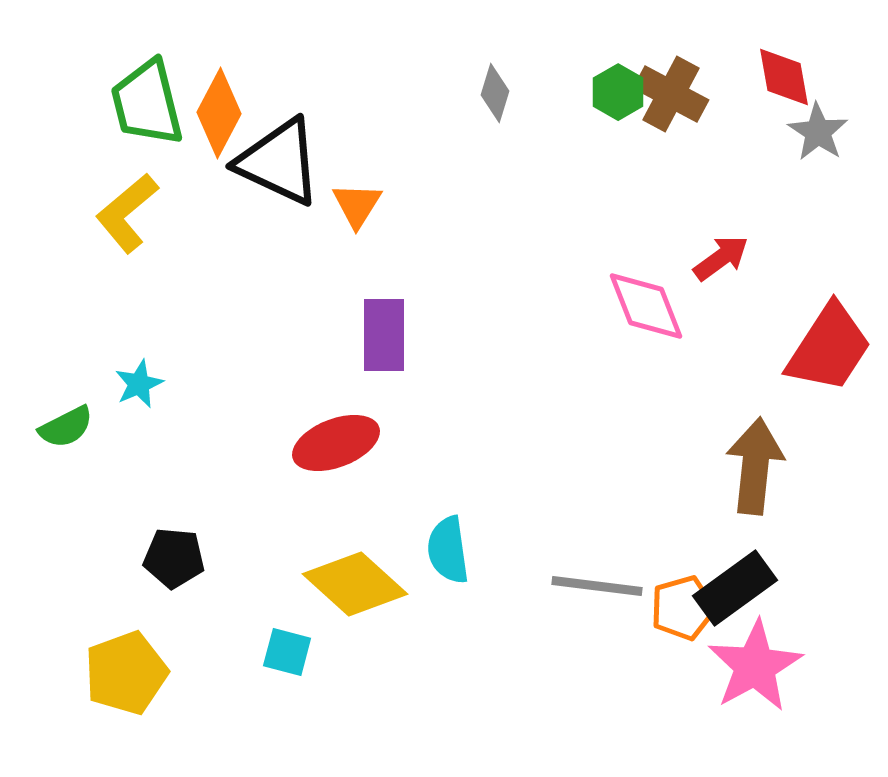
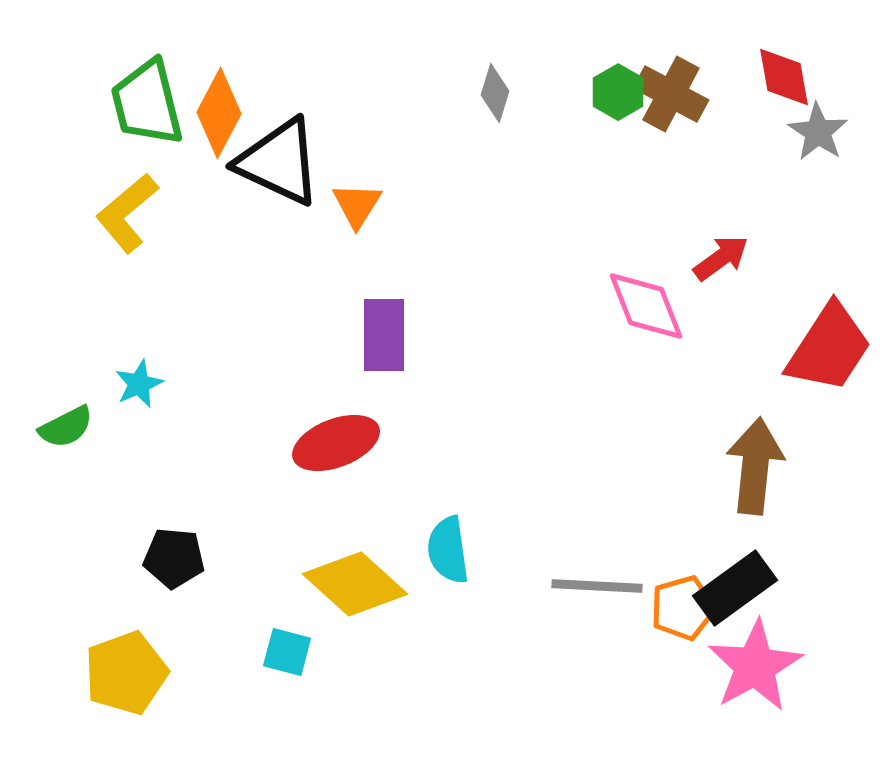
gray line: rotated 4 degrees counterclockwise
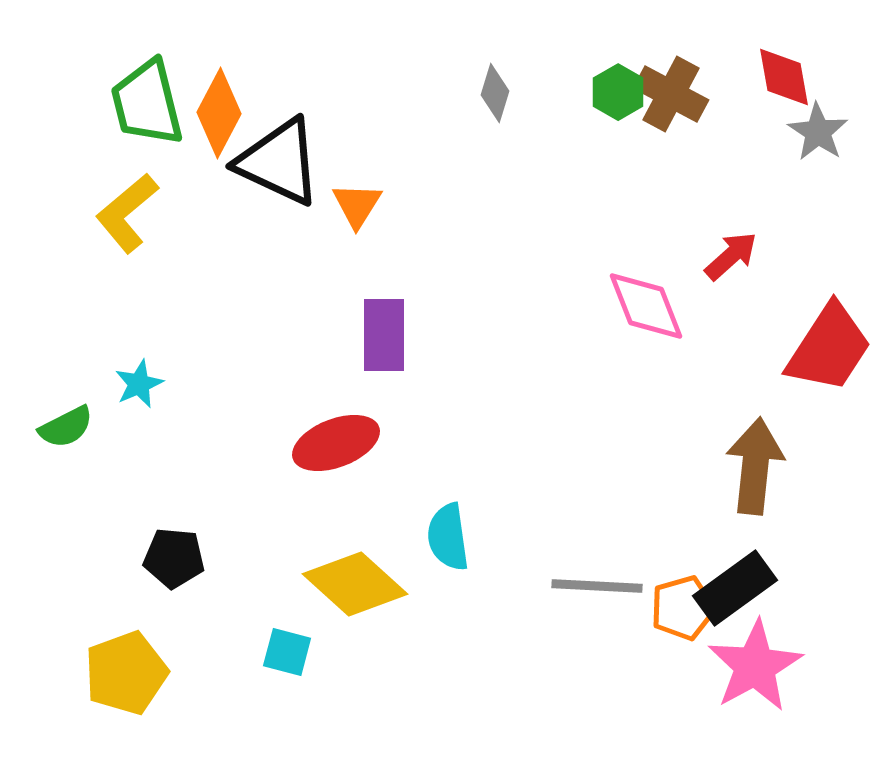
red arrow: moved 10 px right, 2 px up; rotated 6 degrees counterclockwise
cyan semicircle: moved 13 px up
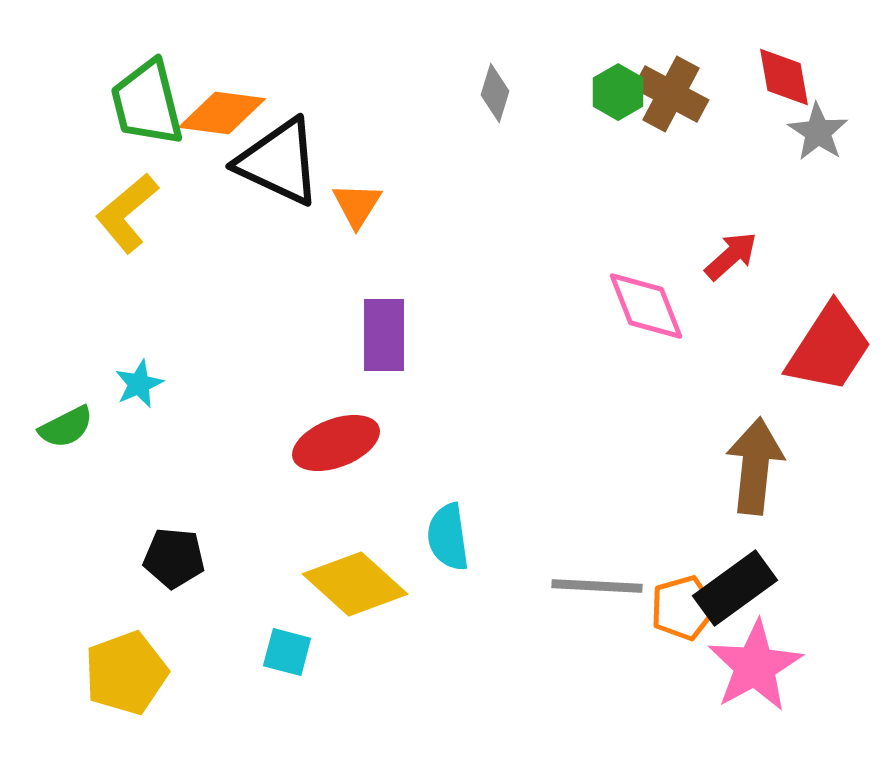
orange diamond: moved 3 px right; rotated 70 degrees clockwise
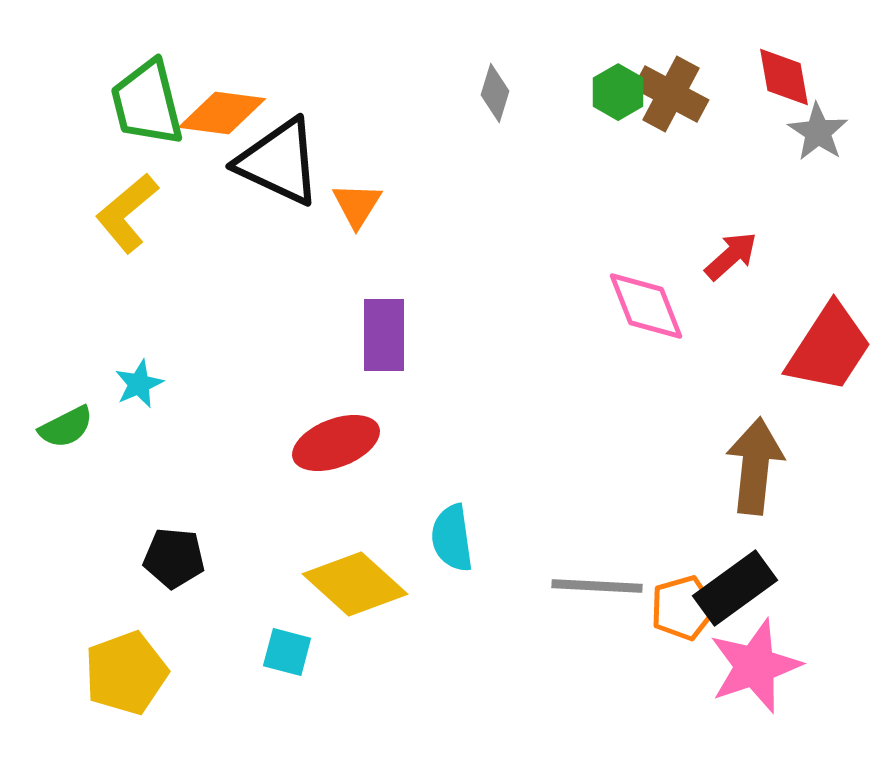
cyan semicircle: moved 4 px right, 1 px down
pink star: rotated 10 degrees clockwise
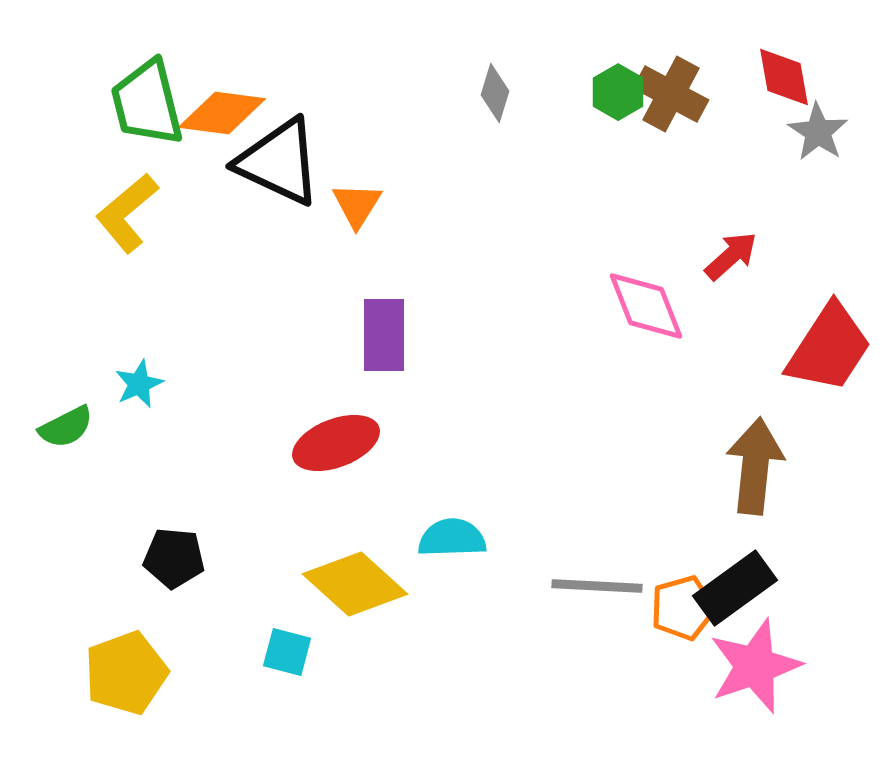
cyan semicircle: rotated 96 degrees clockwise
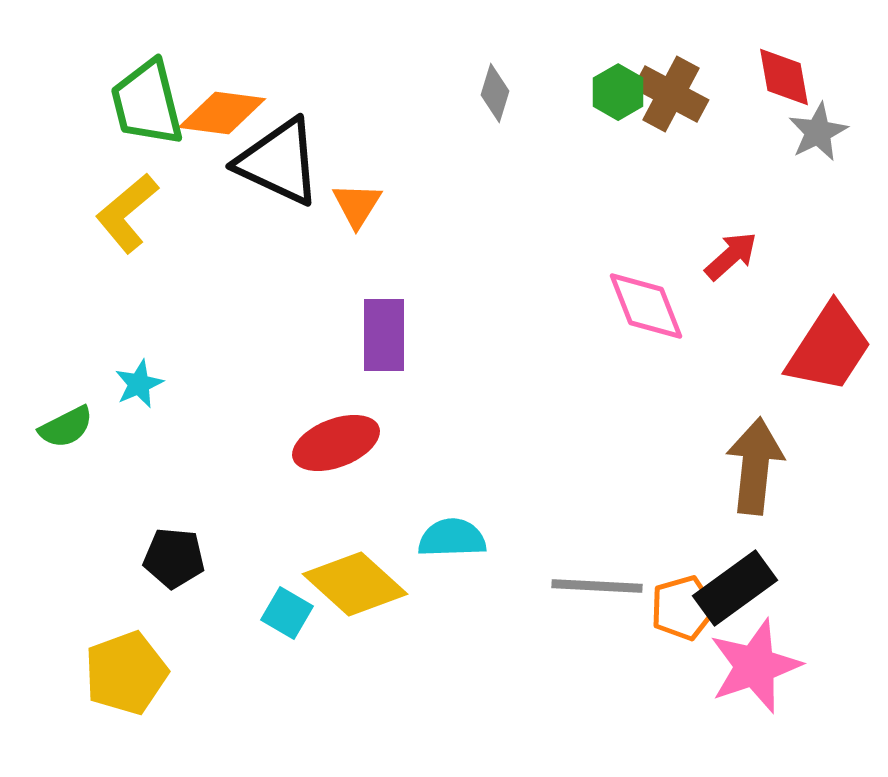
gray star: rotated 12 degrees clockwise
cyan square: moved 39 px up; rotated 15 degrees clockwise
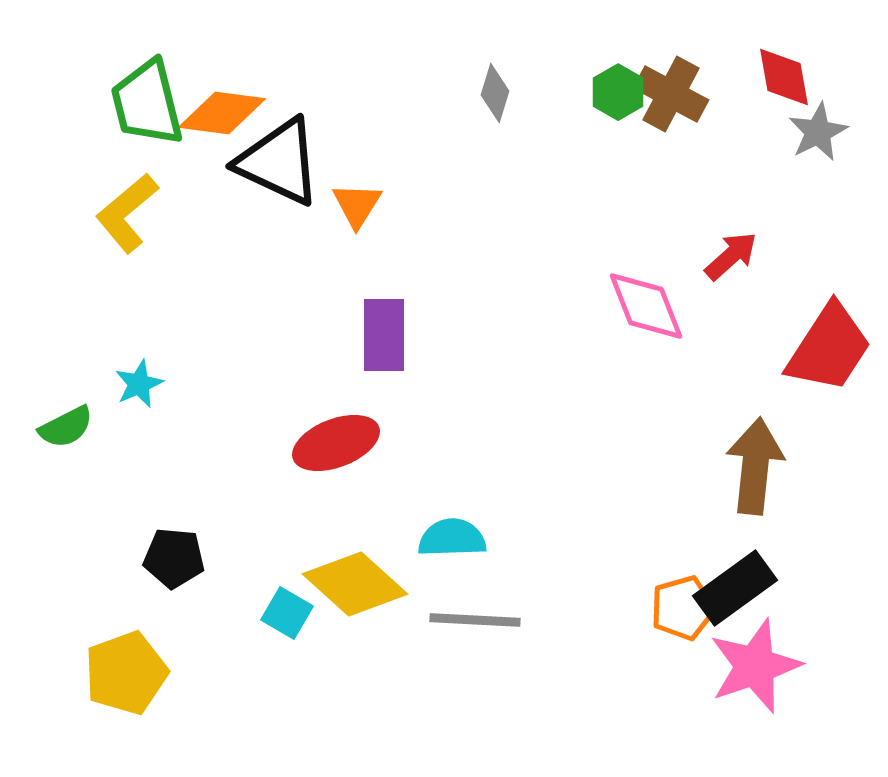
gray line: moved 122 px left, 34 px down
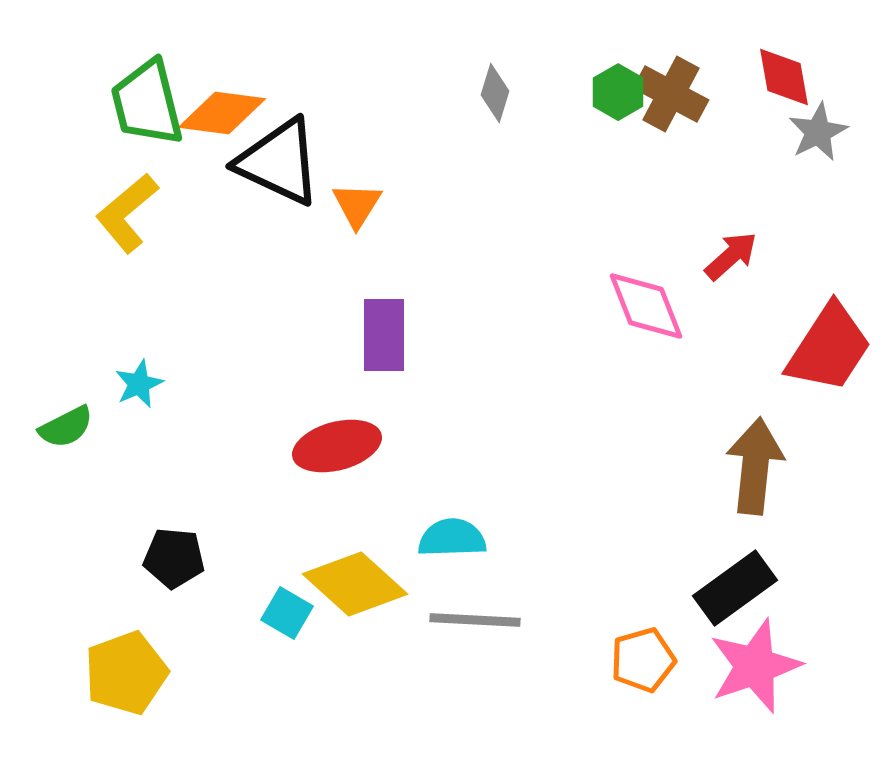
red ellipse: moved 1 px right, 3 px down; rotated 6 degrees clockwise
orange pentagon: moved 40 px left, 52 px down
